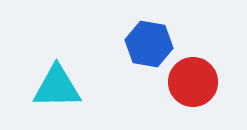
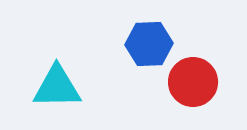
blue hexagon: rotated 12 degrees counterclockwise
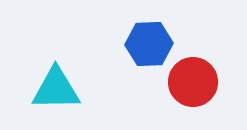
cyan triangle: moved 1 px left, 2 px down
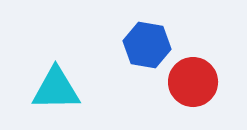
blue hexagon: moved 2 px left, 1 px down; rotated 12 degrees clockwise
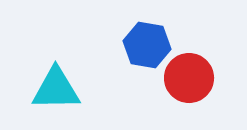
red circle: moved 4 px left, 4 px up
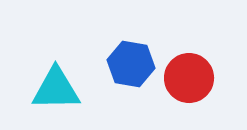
blue hexagon: moved 16 px left, 19 px down
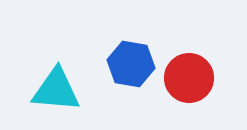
cyan triangle: moved 1 px down; rotated 6 degrees clockwise
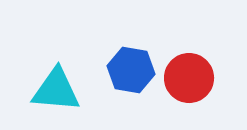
blue hexagon: moved 6 px down
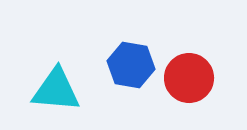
blue hexagon: moved 5 px up
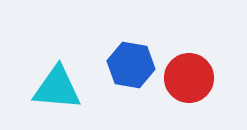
cyan triangle: moved 1 px right, 2 px up
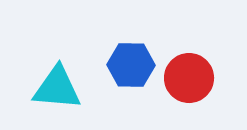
blue hexagon: rotated 9 degrees counterclockwise
